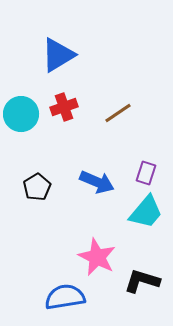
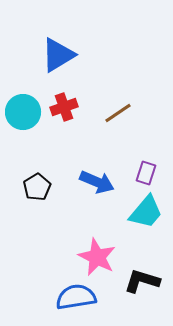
cyan circle: moved 2 px right, 2 px up
blue semicircle: moved 11 px right
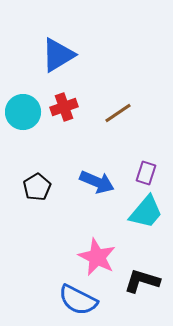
blue semicircle: moved 2 px right, 3 px down; rotated 144 degrees counterclockwise
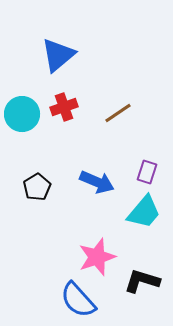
blue triangle: rotated 9 degrees counterclockwise
cyan circle: moved 1 px left, 2 px down
purple rectangle: moved 1 px right, 1 px up
cyan trapezoid: moved 2 px left
pink star: rotated 27 degrees clockwise
blue semicircle: rotated 21 degrees clockwise
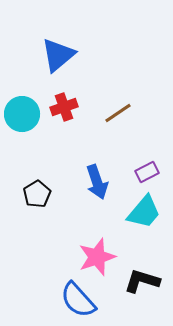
purple rectangle: rotated 45 degrees clockwise
blue arrow: rotated 48 degrees clockwise
black pentagon: moved 7 px down
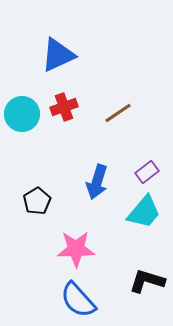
blue triangle: rotated 15 degrees clockwise
purple rectangle: rotated 10 degrees counterclockwise
blue arrow: rotated 36 degrees clockwise
black pentagon: moved 7 px down
pink star: moved 21 px left, 8 px up; rotated 18 degrees clockwise
black L-shape: moved 5 px right
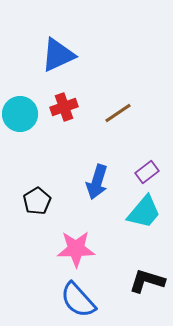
cyan circle: moved 2 px left
